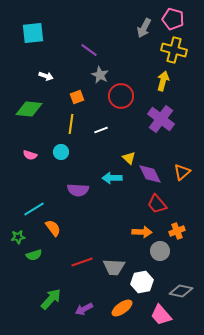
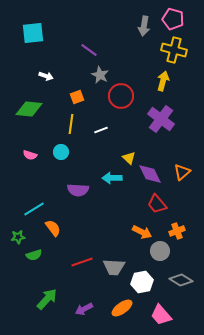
gray arrow: moved 2 px up; rotated 18 degrees counterclockwise
orange arrow: rotated 24 degrees clockwise
gray diamond: moved 11 px up; rotated 20 degrees clockwise
green arrow: moved 4 px left
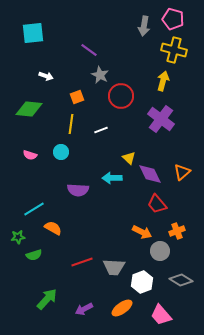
orange semicircle: rotated 24 degrees counterclockwise
white hexagon: rotated 10 degrees counterclockwise
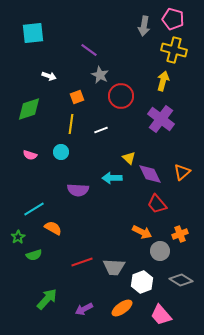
white arrow: moved 3 px right
green diamond: rotated 24 degrees counterclockwise
orange cross: moved 3 px right, 3 px down
green star: rotated 24 degrees counterclockwise
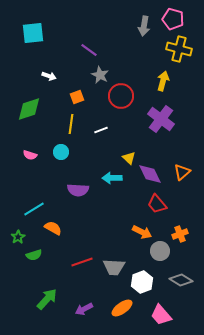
yellow cross: moved 5 px right, 1 px up
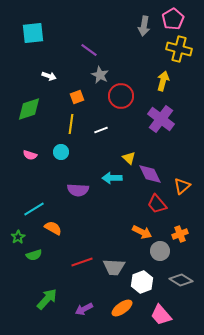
pink pentagon: rotated 25 degrees clockwise
orange triangle: moved 14 px down
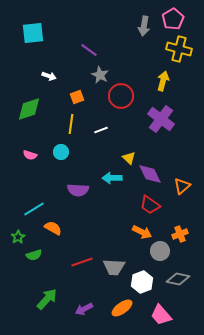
red trapezoid: moved 7 px left, 1 px down; rotated 15 degrees counterclockwise
gray diamond: moved 3 px left, 1 px up; rotated 20 degrees counterclockwise
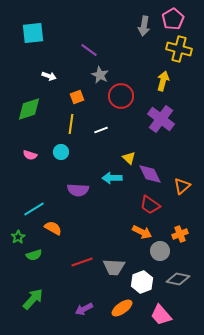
green arrow: moved 14 px left
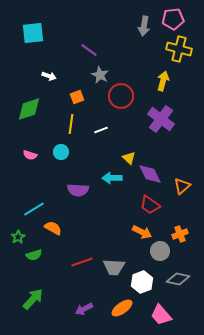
pink pentagon: rotated 25 degrees clockwise
